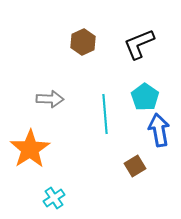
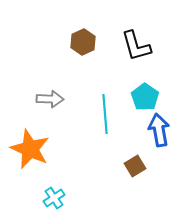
black L-shape: moved 3 px left, 2 px down; rotated 84 degrees counterclockwise
orange star: rotated 15 degrees counterclockwise
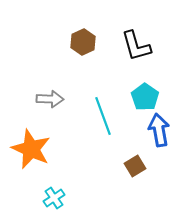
cyan line: moved 2 px left, 2 px down; rotated 15 degrees counterclockwise
orange star: moved 1 px right
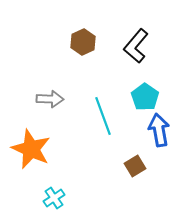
black L-shape: rotated 56 degrees clockwise
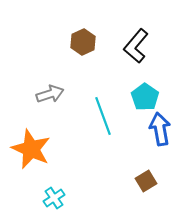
gray arrow: moved 5 px up; rotated 20 degrees counterclockwise
blue arrow: moved 1 px right, 1 px up
brown square: moved 11 px right, 15 px down
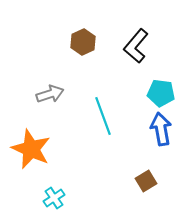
cyan pentagon: moved 16 px right, 4 px up; rotated 28 degrees counterclockwise
blue arrow: moved 1 px right
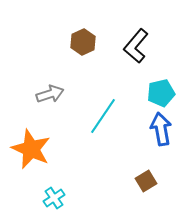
cyan pentagon: rotated 20 degrees counterclockwise
cyan line: rotated 54 degrees clockwise
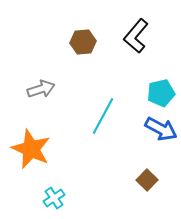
brown hexagon: rotated 20 degrees clockwise
black L-shape: moved 10 px up
gray arrow: moved 9 px left, 5 px up
cyan line: rotated 6 degrees counterclockwise
blue arrow: rotated 128 degrees clockwise
brown square: moved 1 px right, 1 px up; rotated 15 degrees counterclockwise
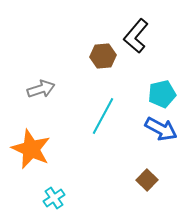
brown hexagon: moved 20 px right, 14 px down
cyan pentagon: moved 1 px right, 1 px down
